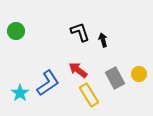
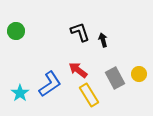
blue L-shape: moved 2 px right, 1 px down
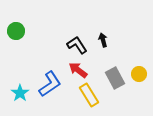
black L-shape: moved 3 px left, 13 px down; rotated 15 degrees counterclockwise
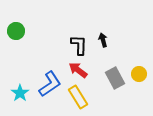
black L-shape: moved 2 px right; rotated 35 degrees clockwise
yellow rectangle: moved 11 px left, 2 px down
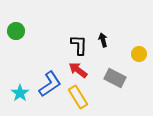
yellow circle: moved 20 px up
gray rectangle: rotated 35 degrees counterclockwise
